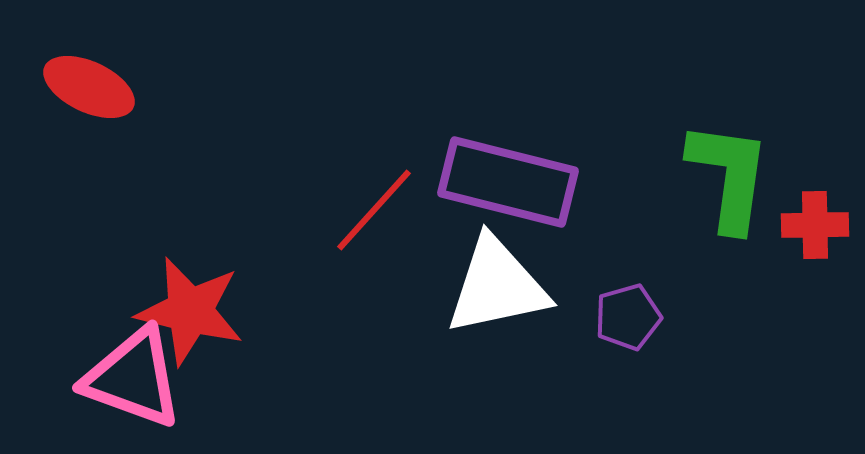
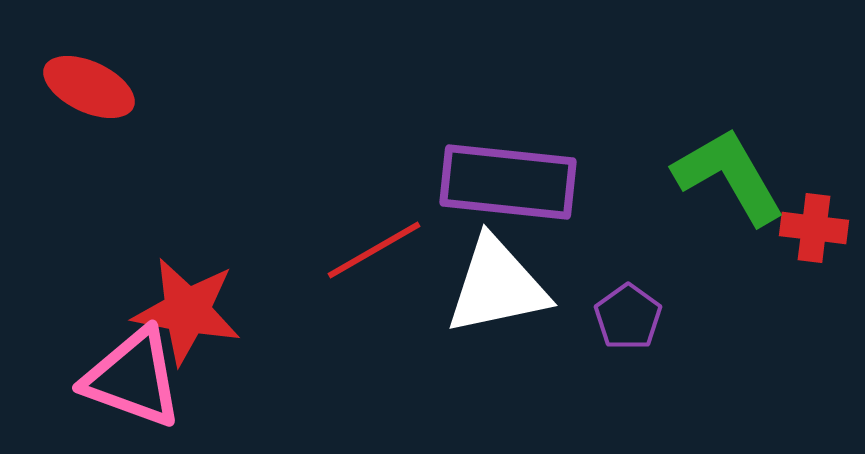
green L-shape: rotated 38 degrees counterclockwise
purple rectangle: rotated 8 degrees counterclockwise
red line: moved 40 px down; rotated 18 degrees clockwise
red cross: moved 1 px left, 3 px down; rotated 8 degrees clockwise
red star: moved 3 px left; rotated 3 degrees counterclockwise
purple pentagon: rotated 20 degrees counterclockwise
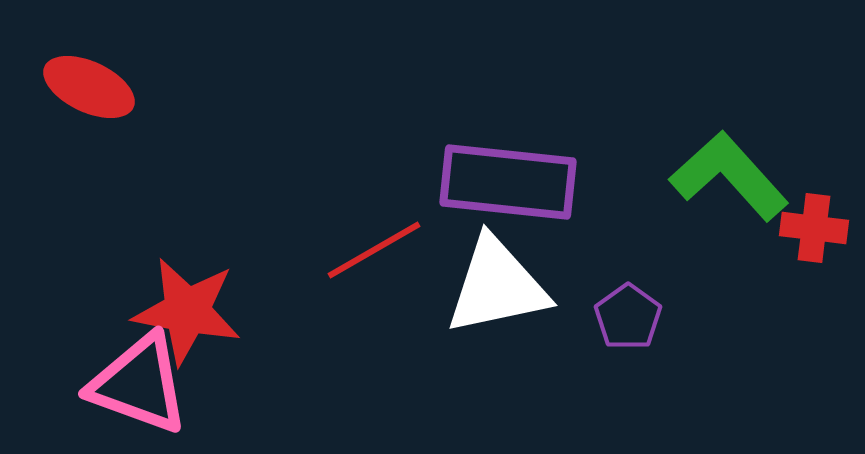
green L-shape: rotated 12 degrees counterclockwise
pink triangle: moved 6 px right, 6 px down
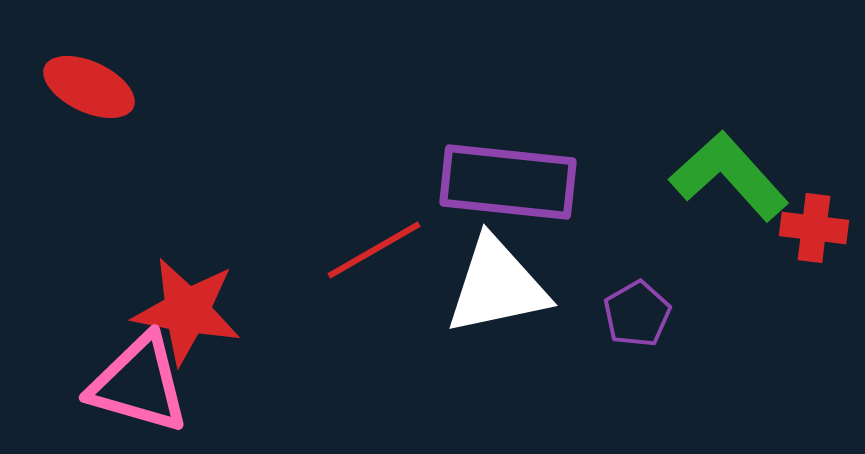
purple pentagon: moved 9 px right, 3 px up; rotated 6 degrees clockwise
pink triangle: rotated 4 degrees counterclockwise
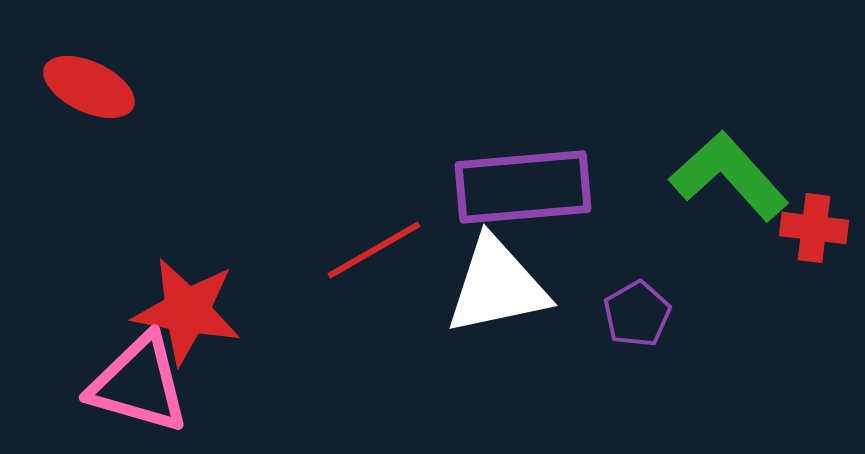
purple rectangle: moved 15 px right, 5 px down; rotated 11 degrees counterclockwise
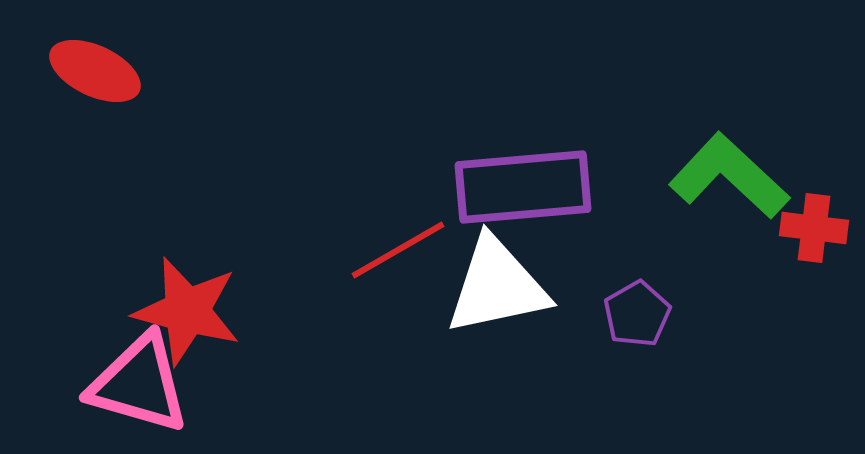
red ellipse: moved 6 px right, 16 px up
green L-shape: rotated 5 degrees counterclockwise
red line: moved 24 px right
red star: rotated 4 degrees clockwise
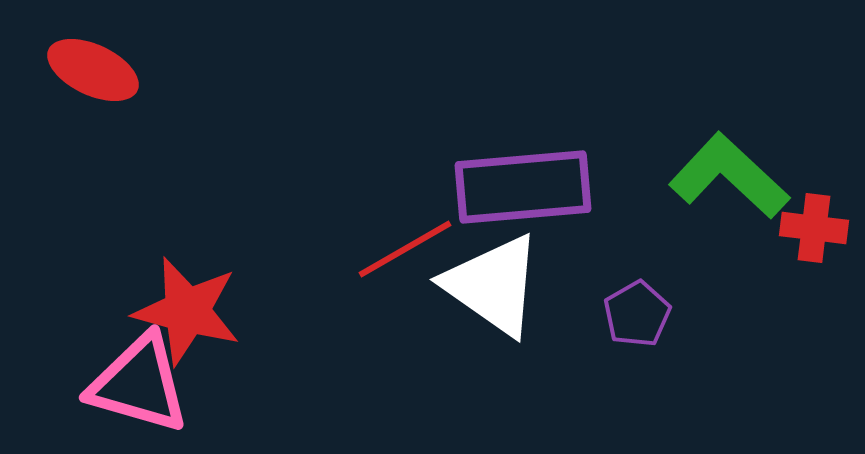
red ellipse: moved 2 px left, 1 px up
red line: moved 7 px right, 1 px up
white triangle: moved 4 px left, 1 px up; rotated 47 degrees clockwise
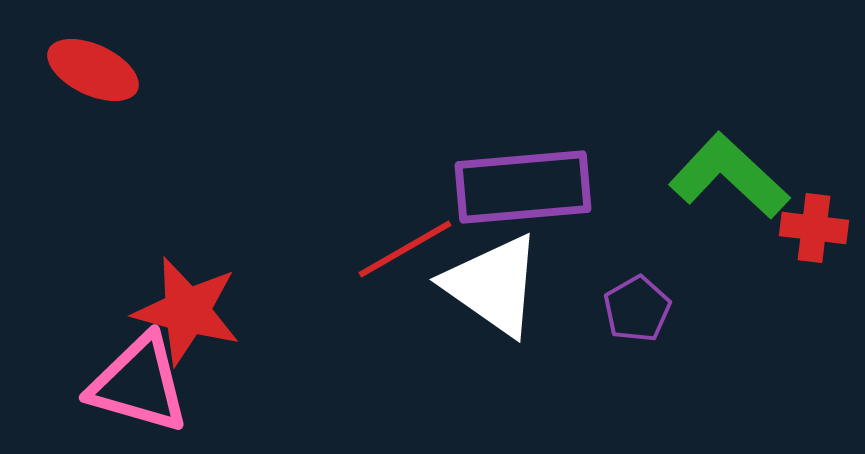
purple pentagon: moved 5 px up
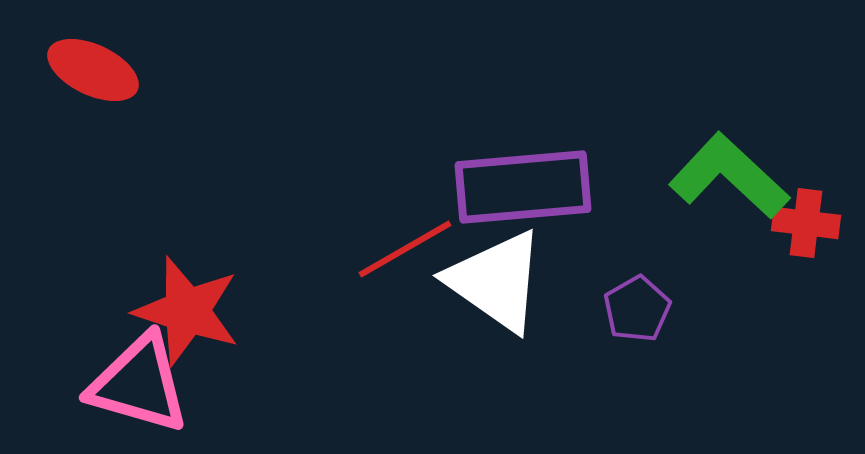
red cross: moved 8 px left, 5 px up
white triangle: moved 3 px right, 4 px up
red star: rotated 3 degrees clockwise
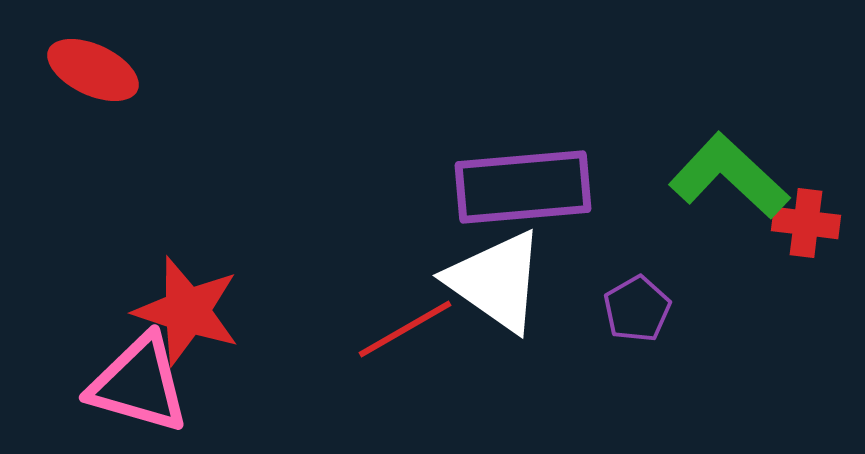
red line: moved 80 px down
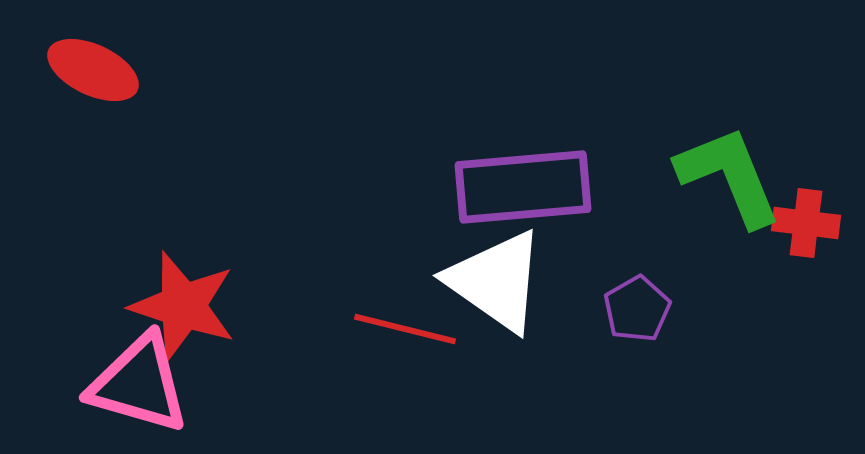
green L-shape: rotated 25 degrees clockwise
red star: moved 4 px left, 5 px up
red line: rotated 44 degrees clockwise
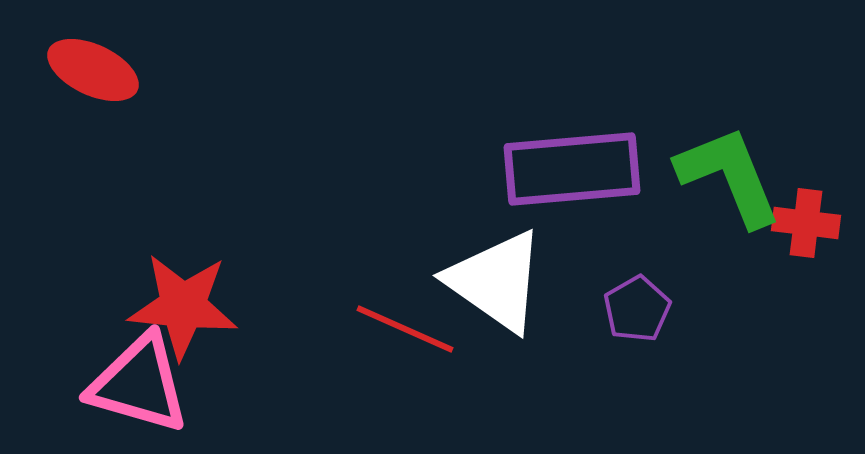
purple rectangle: moved 49 px right, 18 px up
red star: rotated 12 degrees counterclockwise
red line: rotated 10 degrees clockwise
